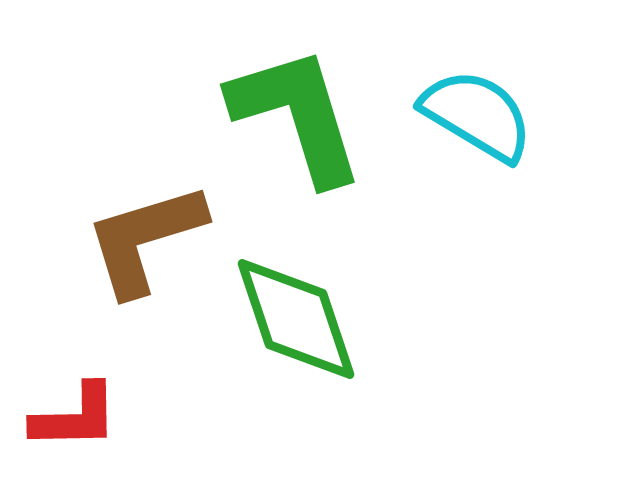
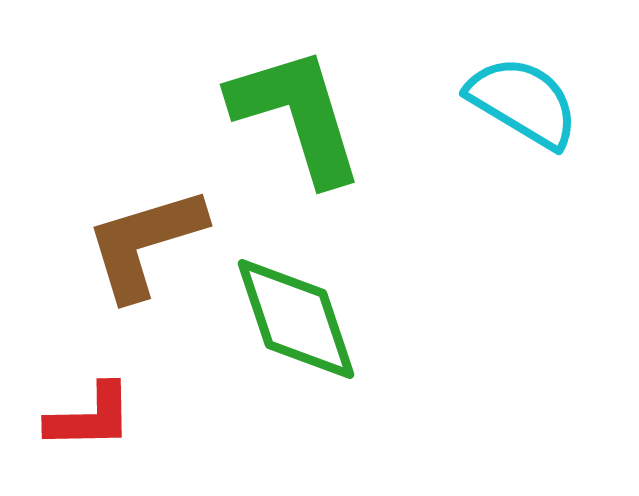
cyan semicircle: moved 46 px right, 13 px up
brown L-shape: moved 4 px down
red L-shape: moved 15 px right
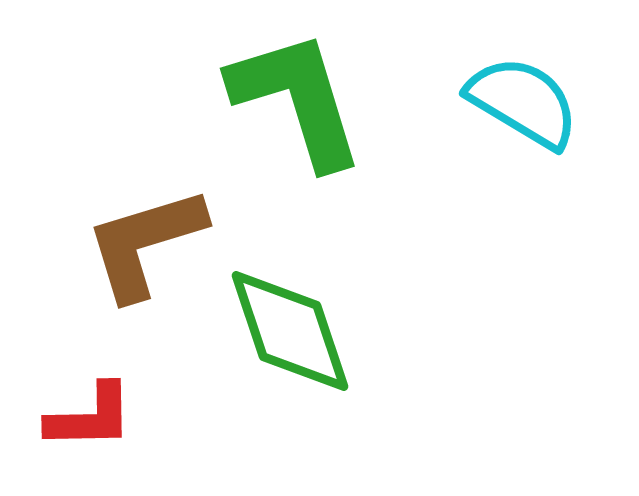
green L-shape: moved 16 px up
green diamond: moved 6 px left, 12 px down
